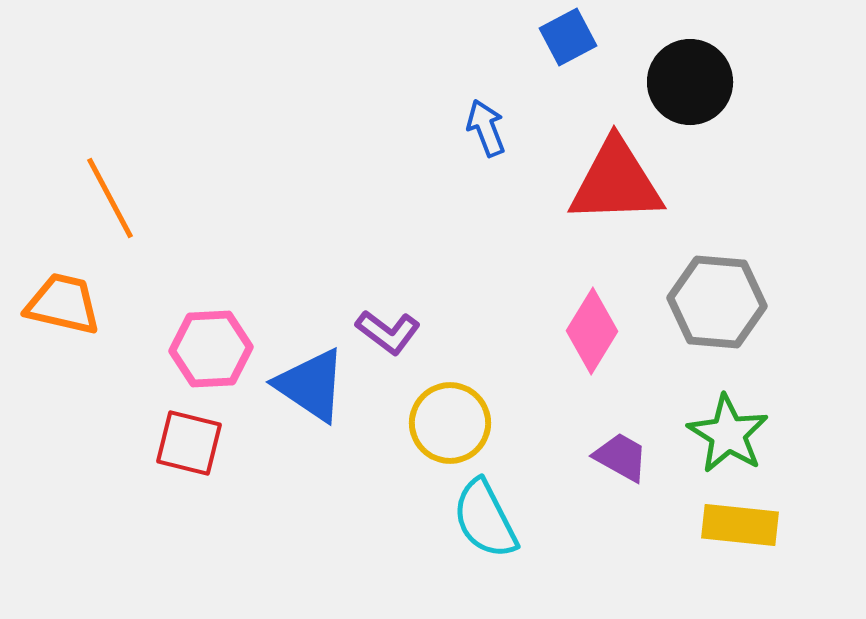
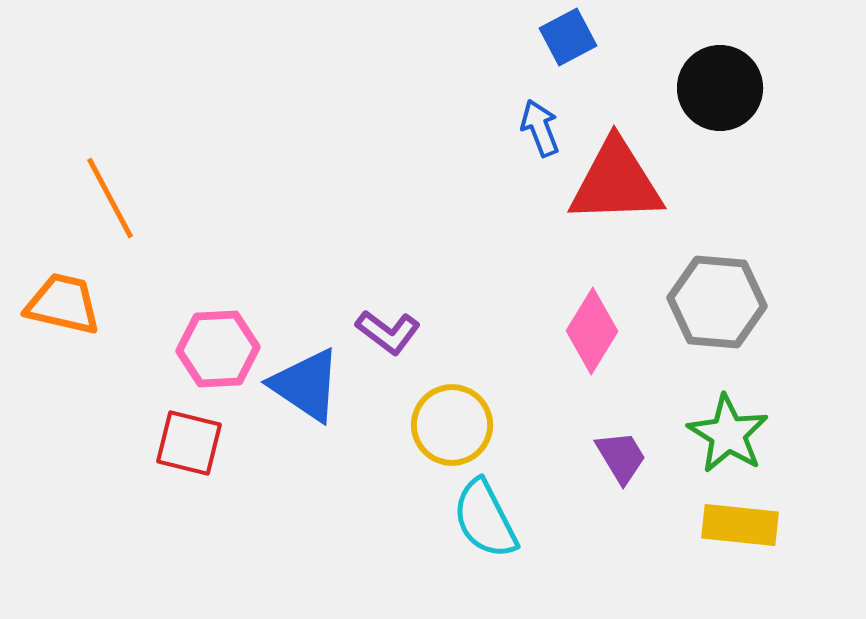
black circle: moved 30 px right, 6 px down
blue arrow: moved 54 px right
pink hexagon: moved 7 px right
blue triangle: moved 5 px left
yellow circle: moved 2 px right, 2 px down
purple trapezoid: rotated 30 degrees clockwise
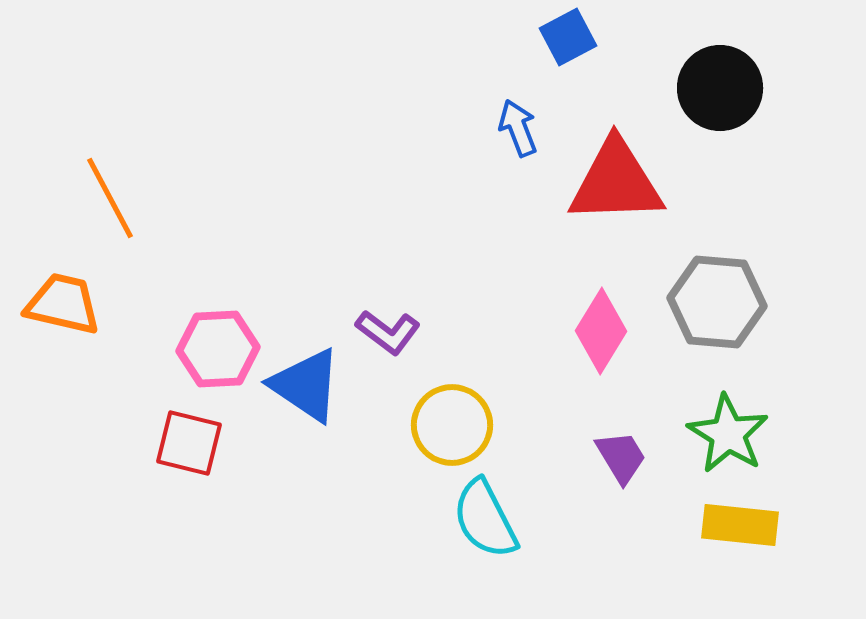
blue arrow: moved 22 px left
pink diamond: moved 9 px right
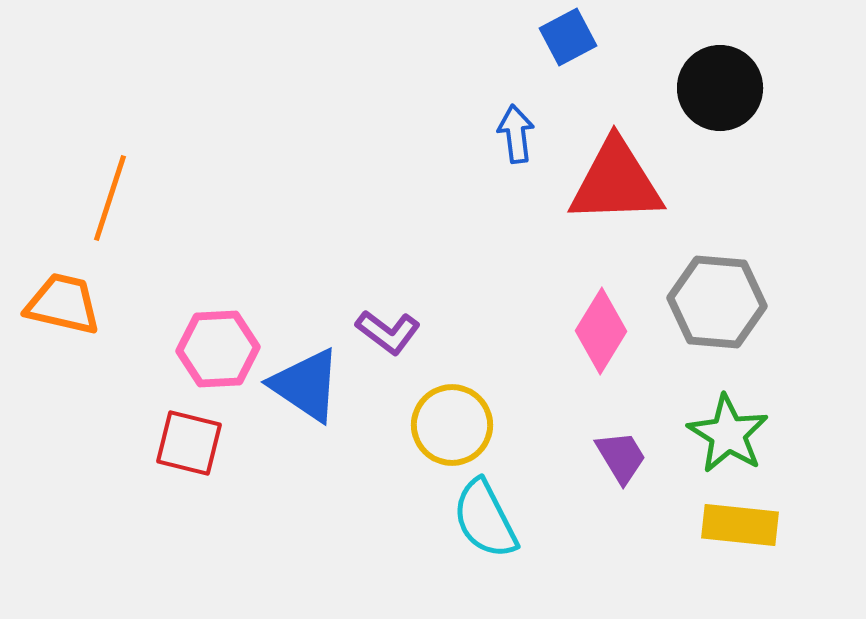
blue arrow: moved 2 px left, 6 px down; rotated 14 degrees clockwise
orange line: rotated 46 degrees clockwise
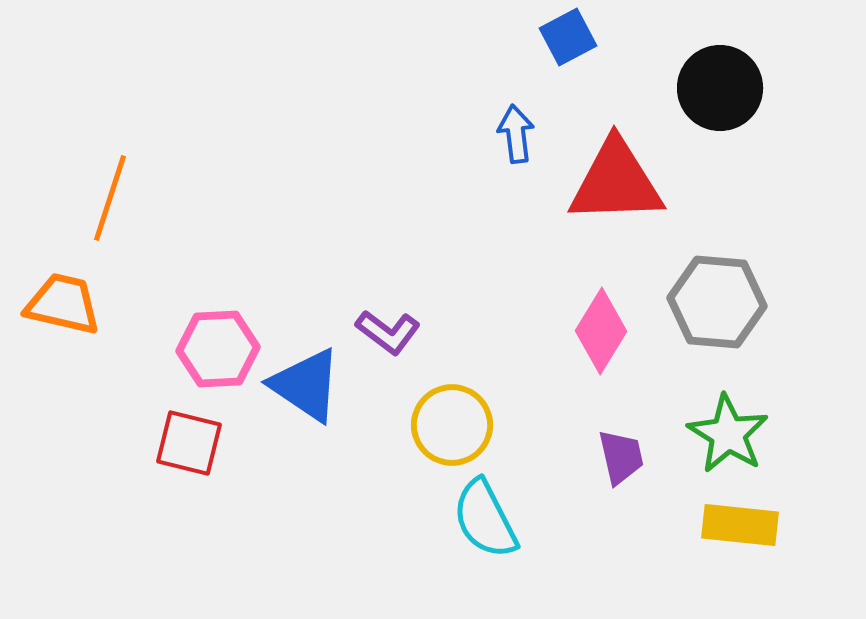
purple trapezoid: rotated 18 degrees clockwise
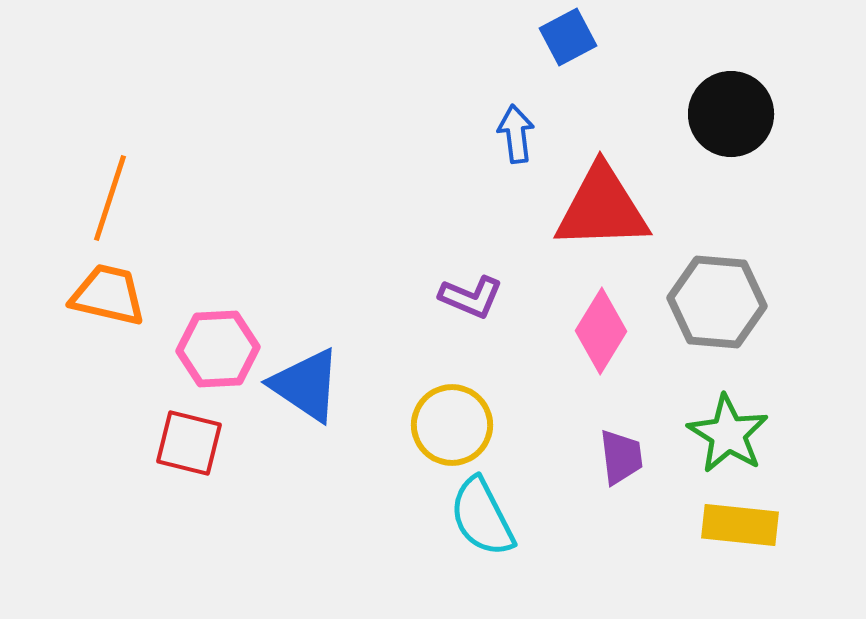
black circle: moved 11 px right, 26 px down
red triangle: moved 14 px left, 26 px down
orange trapezoid: moved 45 px right, 9 px up
purple L-shape: moved 83 px right, 35 px up; rotated 14 degrees counterclockwise
purple trapezoid: rotated 6 degrees clockwise
cyan semicircle: moved 3 px left, 2 px up
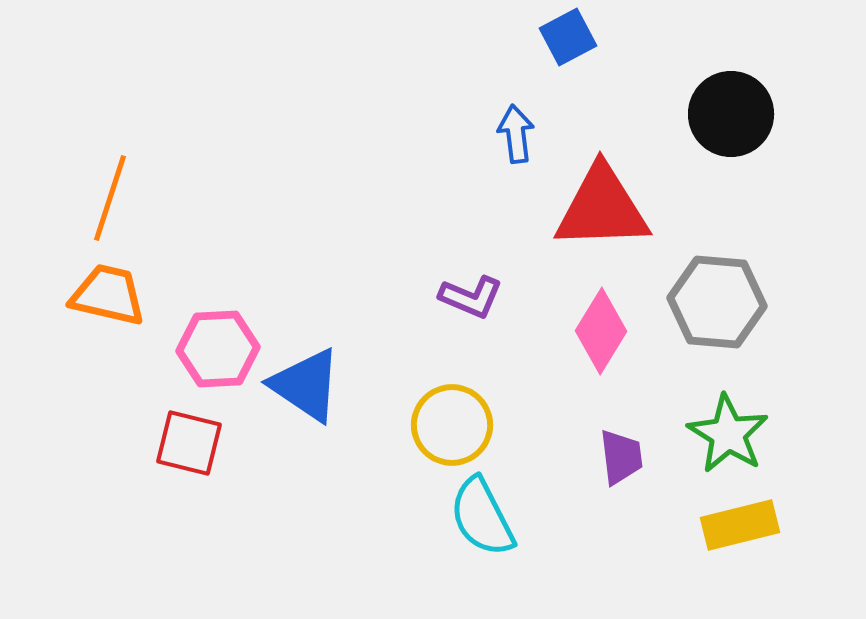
yellow rectangle: rotated 20 degrees counterclockwise
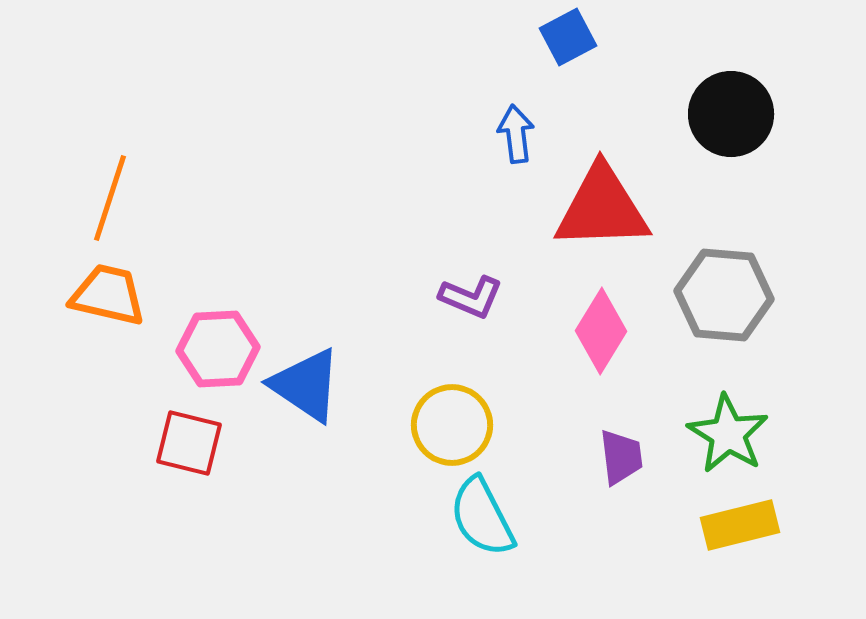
gray hexagon: moved 7 px right, 7 px up
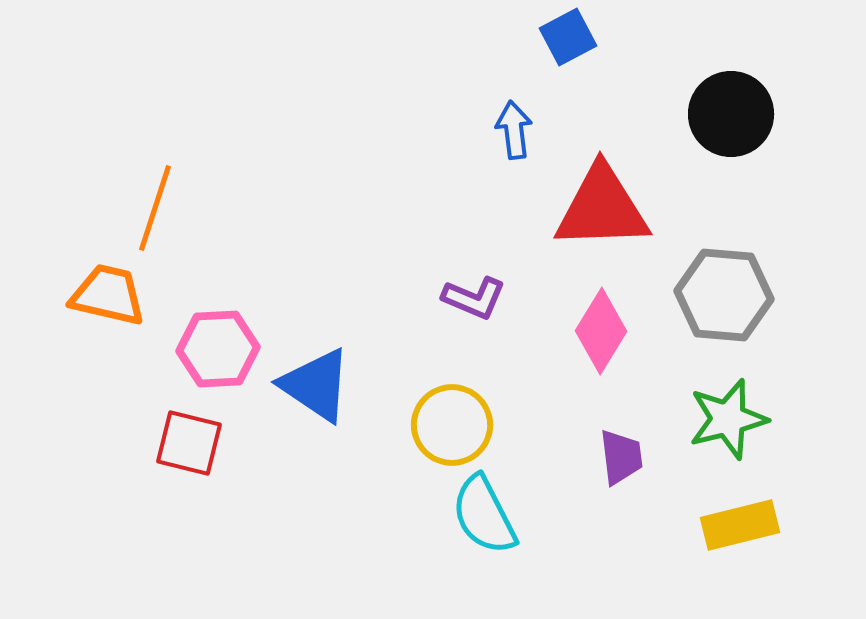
blue arrow: moved 2 px left, 4 px up
orange line: moved 45 px right, 10 px down
purple L-shape: moved 3 px right, 1 px down
blue triangle: moved 10 px right
green star: moved 15 px up; rotated 26 degrees clockwise
cyan semicircle: moved 2 px right, 2 px up
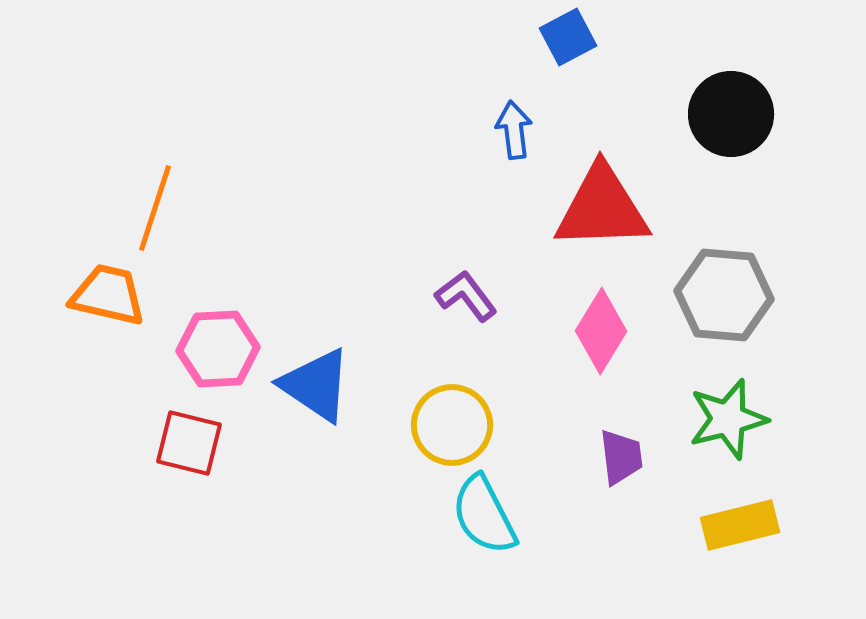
purple L-shape: moved 8 px left, 2 px up; rotated 150 degrees counterclockwise
